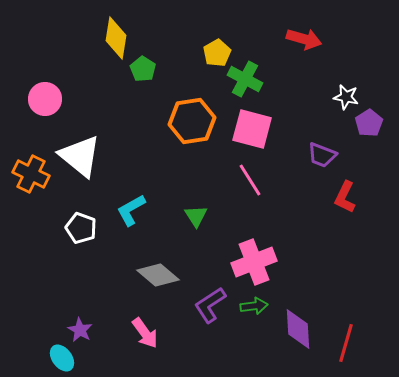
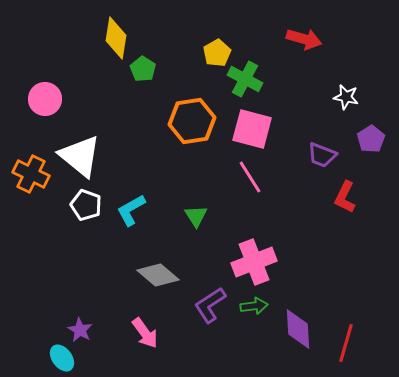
purple pentagon: moved 2 px right, 16 px down
pink line: moved 3 px up
white pentagon: moved 5 px right, 23 px up
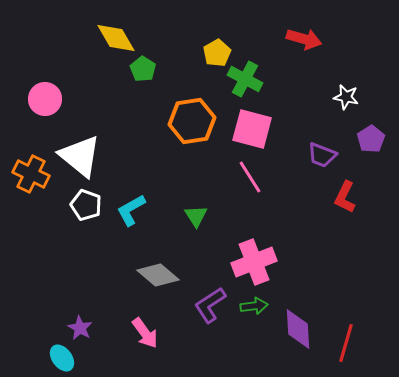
yellow diamond: rotated 39 degrees counterclockwise
purple star: moved 2 px up
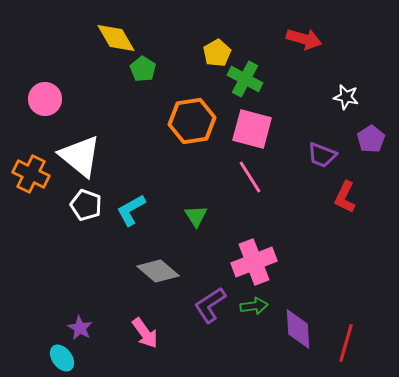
gray diamond: moved 4 px up
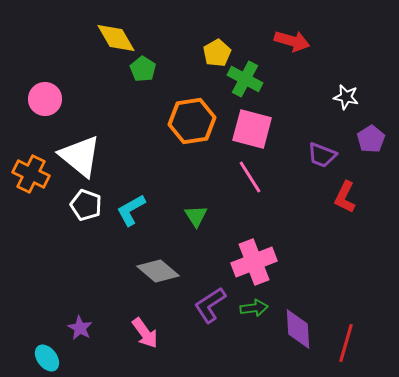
red arrow: moved 12 px left, 2 px down
green arrow: moved 2 px down
cyan ellipse: moved 15 px left
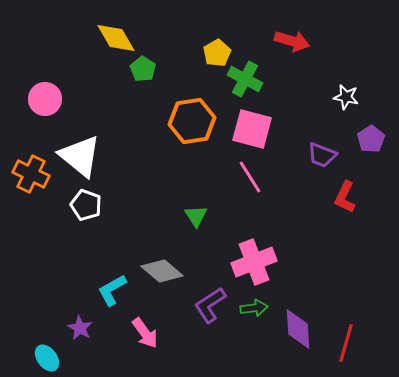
cyan L-shape: moved 19 px left, 80 px down
gray diamond: moved 4 px right
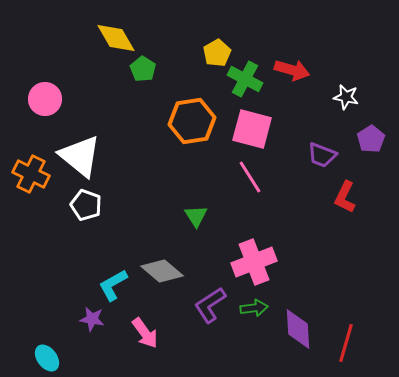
red arrow: moved 29 px down
cyan L-shape: moved 1 px right, 5 px up
purple star: moved 12 px right, 9 px up; rotated 20 degrees counterclockwise
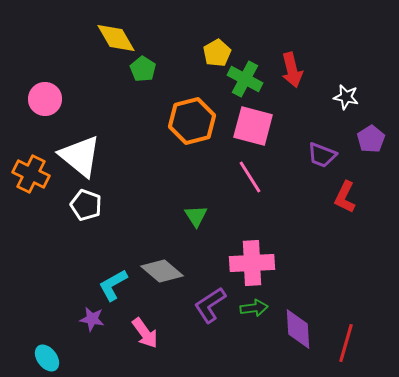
red arrow: rotated 60 degrees clockwise
orange hexagon: rotated 6 degrees counterclockwise
pink square: moved 1 px right, 3 px up
pink cross: moved 2 px left, 1 px down; rotated 18 degrees clockwise
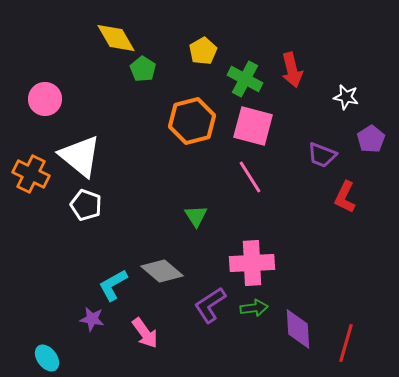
yellow pentagon: moved 14 px left, 2 px up
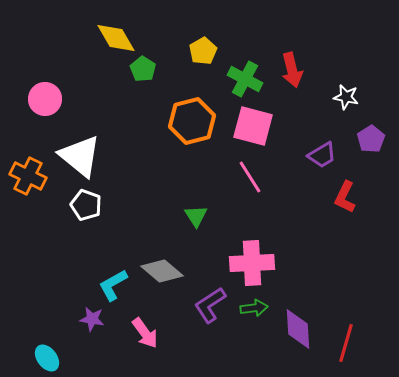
purple trapezoid: rotated 52 degrees counterclockwise
orange cross: moved 3 px left, 2 px down
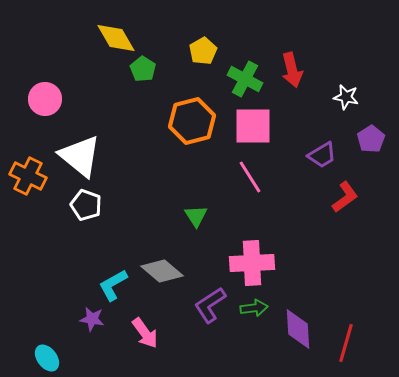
pink square: rotated 15 degrees counterclockwise
red L-shape: rotated 152 degrees counterclockwise
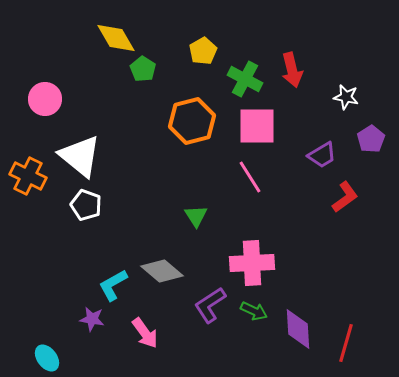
pink square: moved 4 px right
green arrow: moved 3 px down; rotated 32 degrees clockwise
